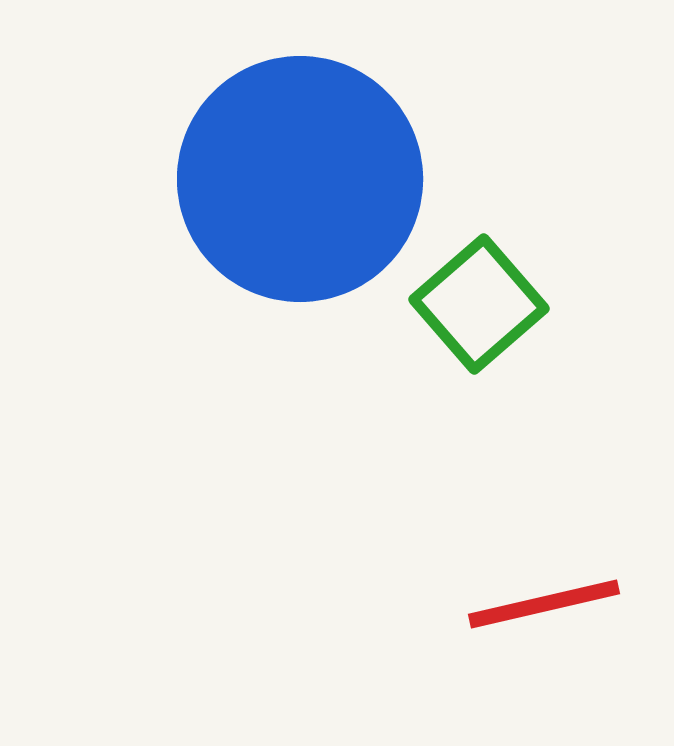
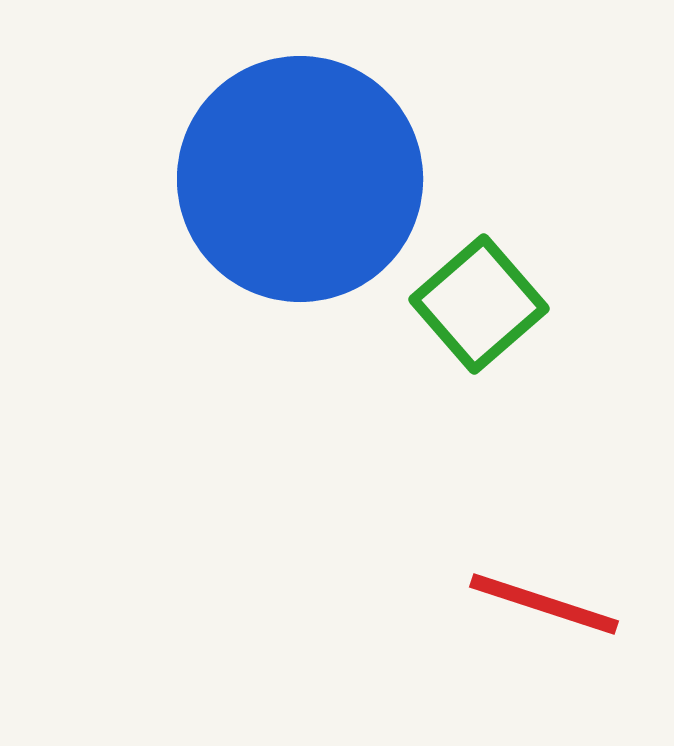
red line: rotated 31 degrees clockwise
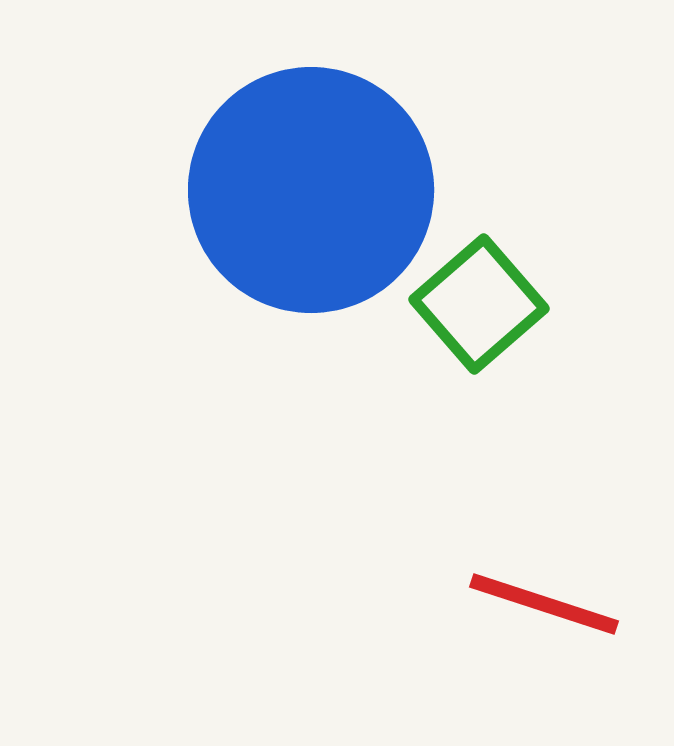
blue circle: moved 11 px right, 11 px down
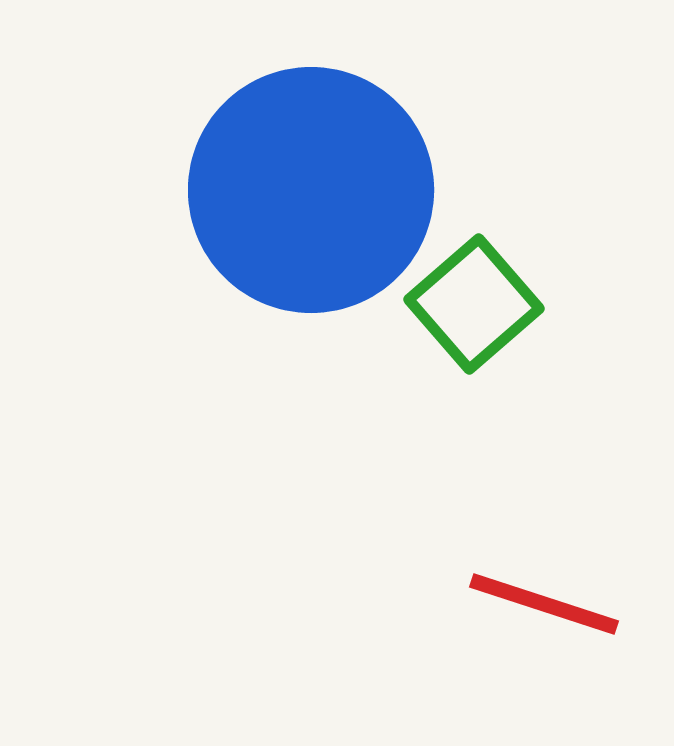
green square: moved 5 px left
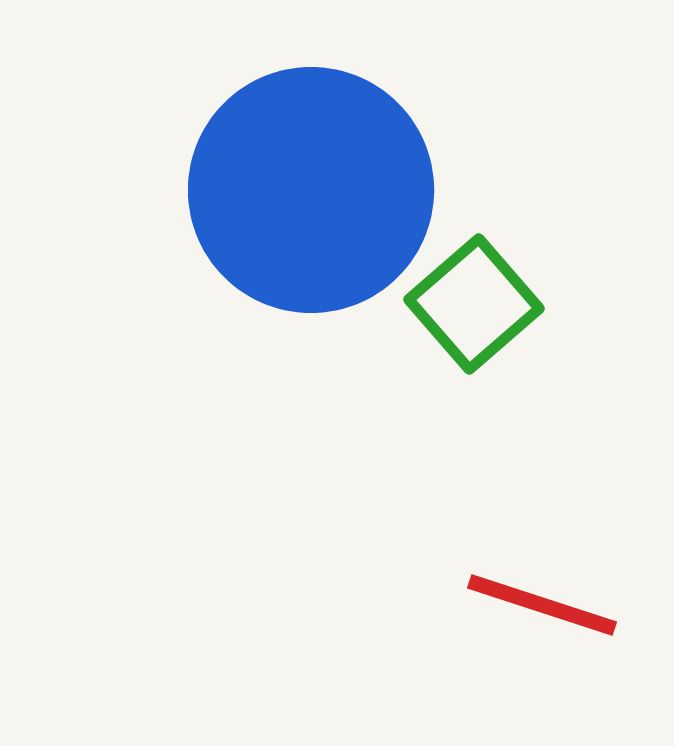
red line: moved 2 px left, 1 px down
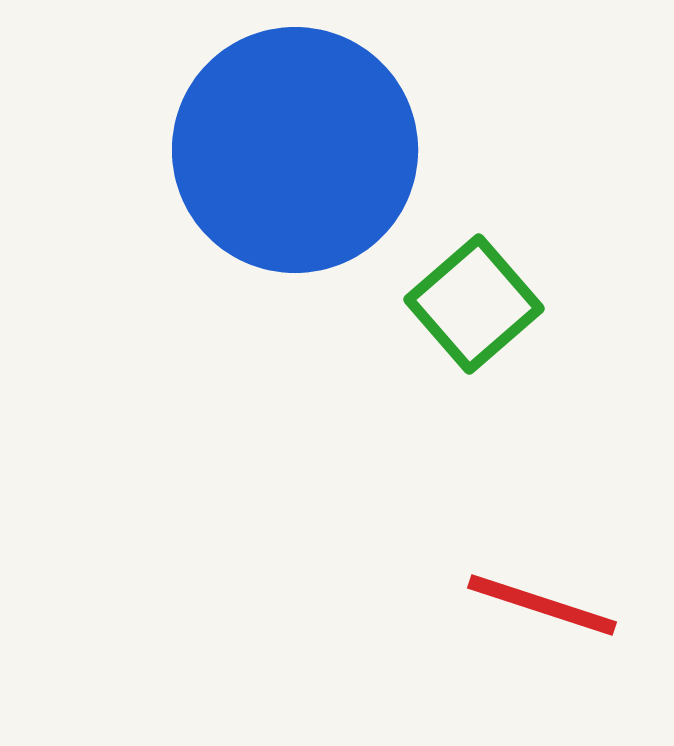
blue circle: moved 16 px left, 40 px up
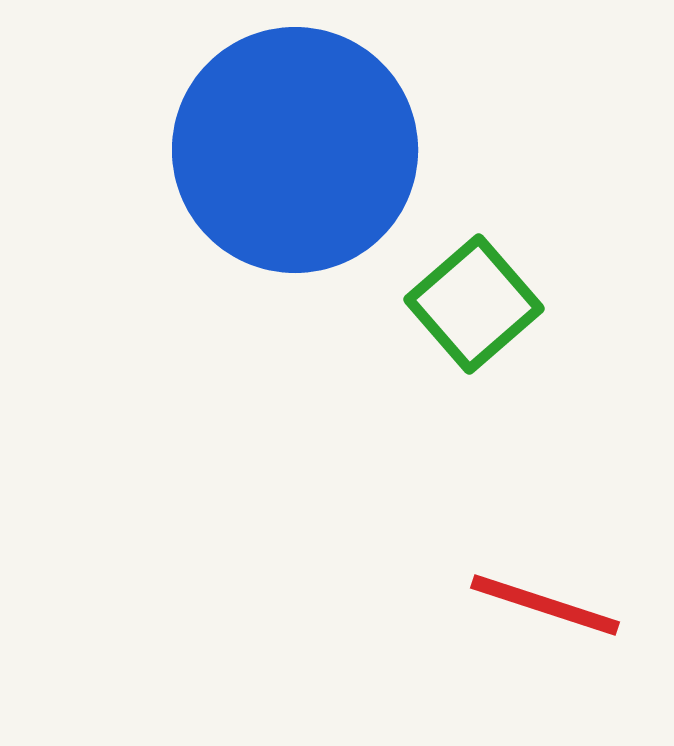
red line: moved 3 px right
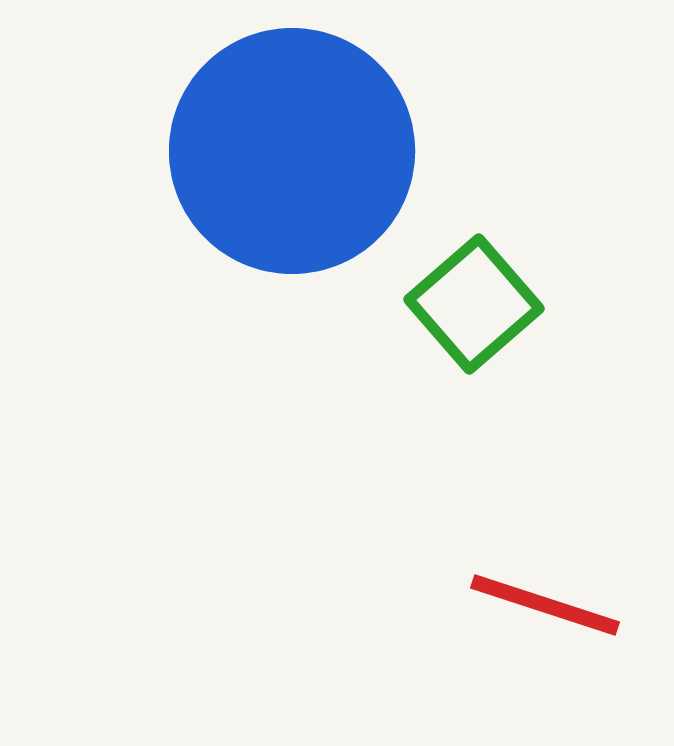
blue circle: moved 3 px left, 1 px down
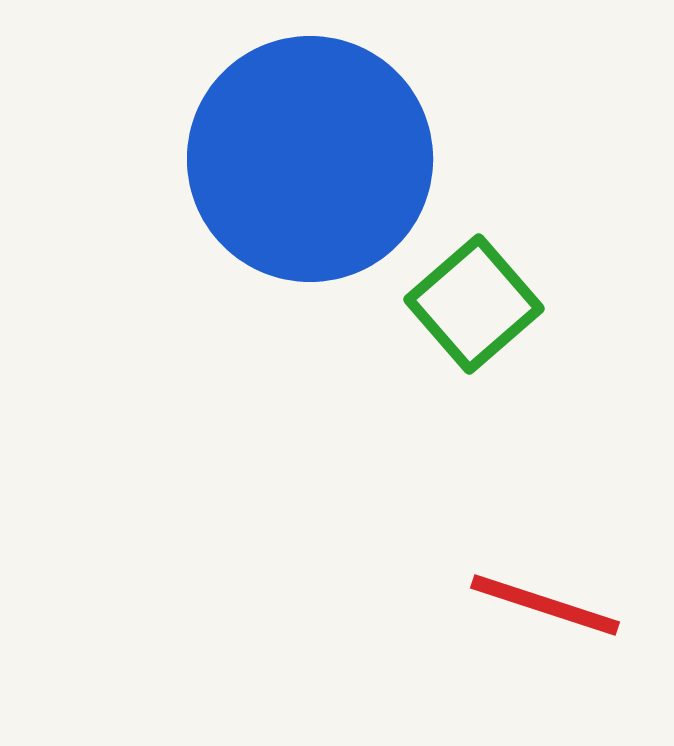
blue circle: moved 18 px right, 8 px down
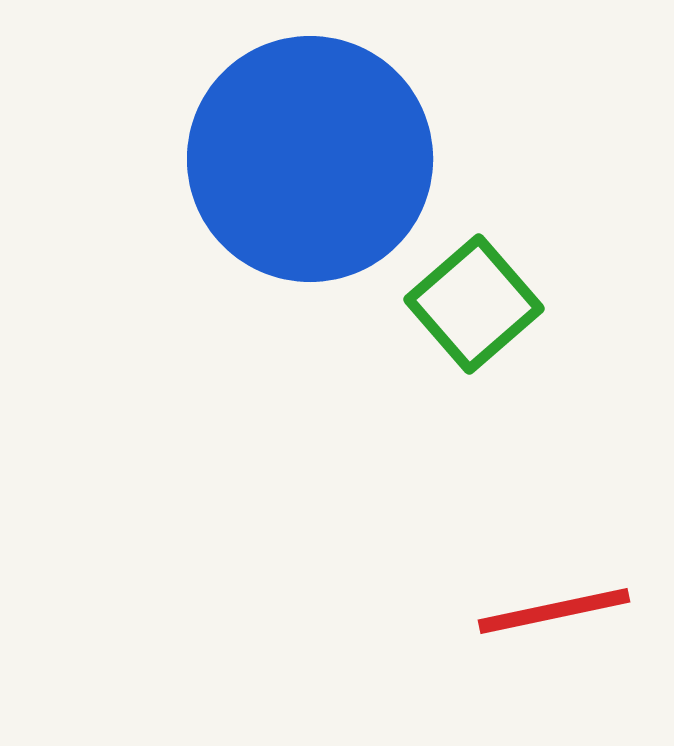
red line: moved 9 px right, 6 px down; rotated 30 degrees counterclockwise
